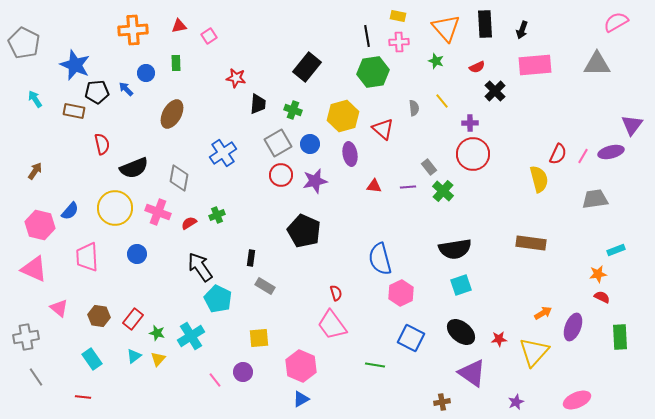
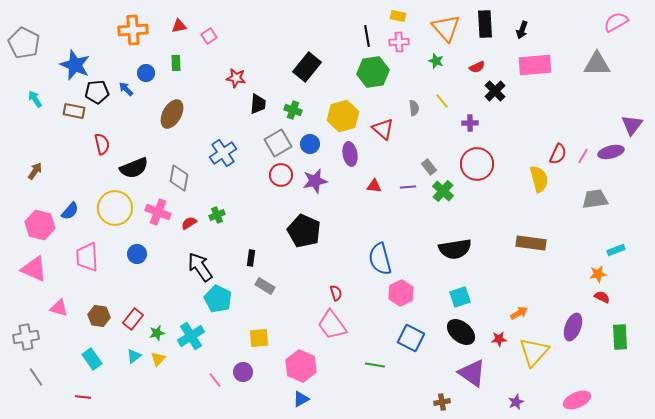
red circle at (473, 154): moved 4 px right, 10 px down
cyan square at (461, 285): moved 1 px left, 12 px down
pink triangle at (59, 308): rotated 24 degrees counterclockwise
orange arrow at (543, 313): moved 24 px left
green star at (157, 333): rotated 28 degrees counterclockwise
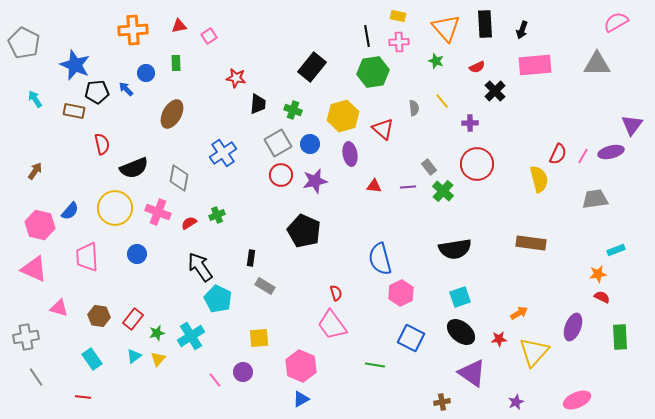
black rectangle at (307, 67): moved 5 px right
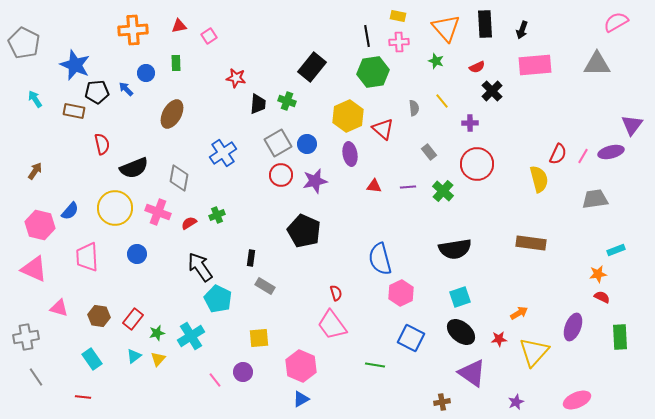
black cross at (495, 91): moved 3 px left
green cross at (293, 110): moved 6 px left, 9 px up
yellow hexagon at (343, 116): moved 5 px right; rotated 8 degrees counterclockwise
blue circle at (310, 144): moved 3 px left
gray rectangle at (429, 167): moved 15 px up
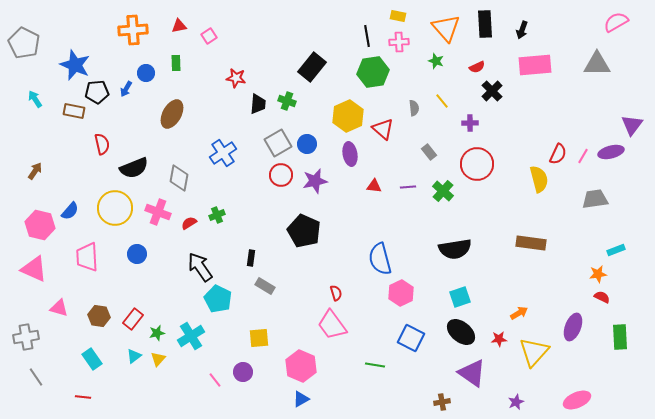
blue arrow at (126, 89): rotated 105 degrees counterclockwise
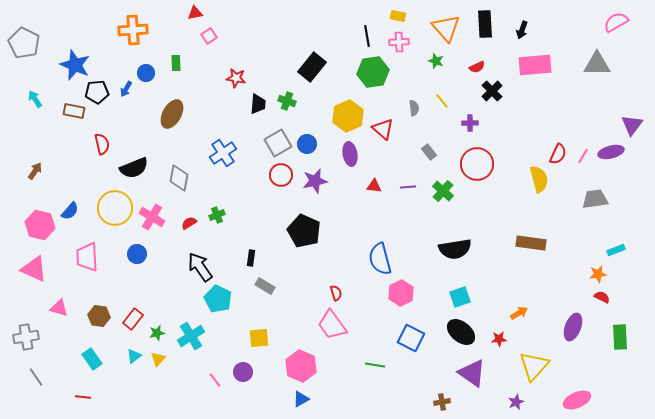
red triangle at (179, 26): moved 16 px right, 13 px up
pink cross at (158, 212): moved 6 px left, 5 px down; rotated 10 degrees clockwise
yellow triangle at (534, 352): moved 14 px down
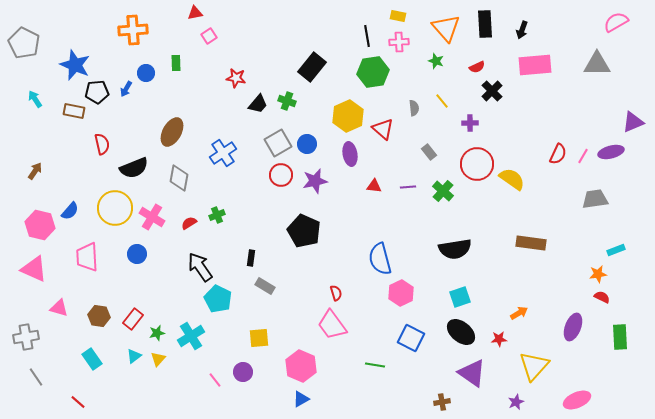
black trapezoid at (258, 104): rotated 35 degrees clockwise
brown ellipse at (172, 114): moved 18 px down
purple triangle at (632, 125): moved 1 px right, 3 px up; rotated 30 degrees clockwise
yellow semicircle at (539, 179): moved 27 px left; rotated 40 degrees counterclockwise
red line at (83, 397): moved 5 px left, 5 px down; rotated 35 degrees clockwise
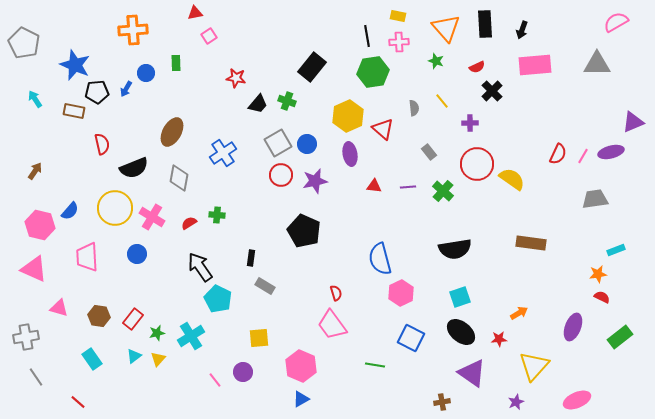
green cross at (217, 215): rotated 28 degrees clockwise
green rectangle at (620, 337): rotated 55 degrees clockwise
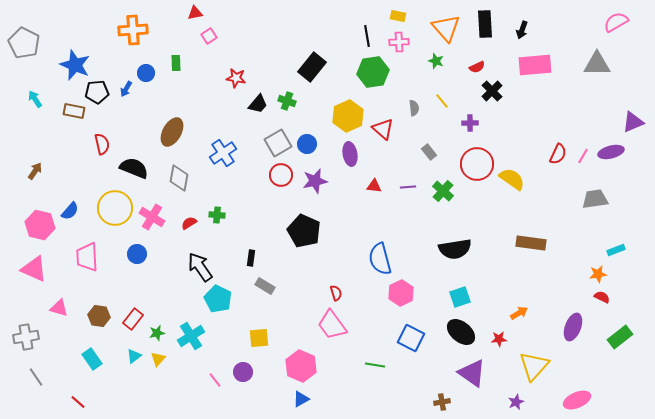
black semicircle at (134, 168): rotated 136 degrees counterclockwise
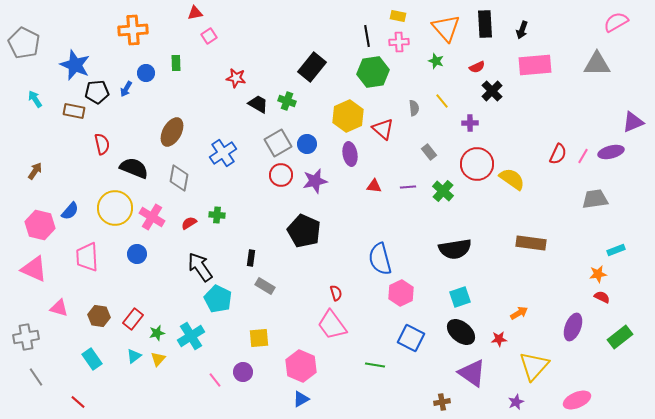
black trapezoid at (258, 104): rotated 100 degrees counterclockwise
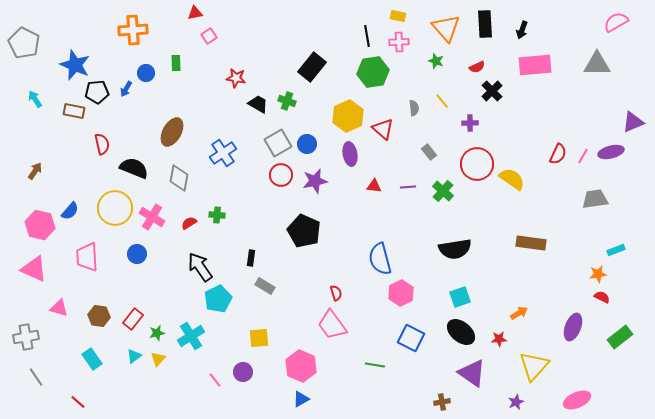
cyan pentagon at (218, 299): rotated 20 degrees clockwise
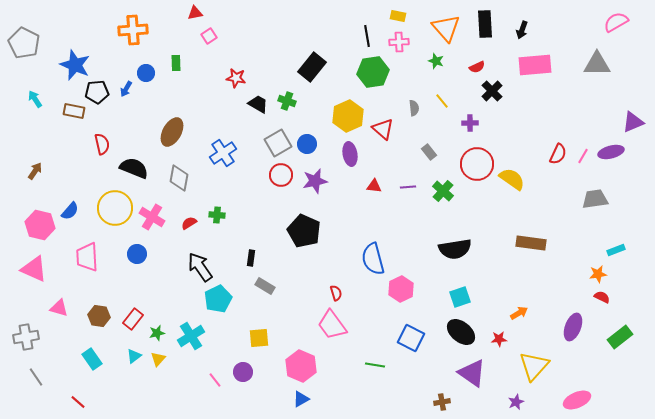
blue semicircle at (380, 259): moved 7 px left
pink hexagon at (401, 293): moved 4 px up
